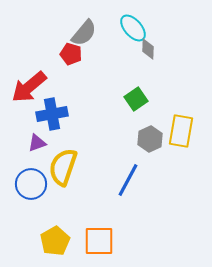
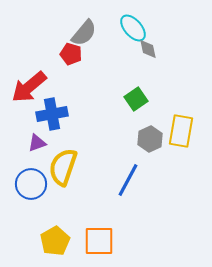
gray diamond: rotated 15 degrees counterclockwise
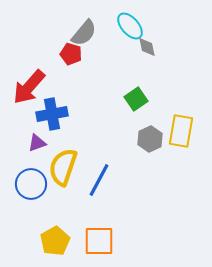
cyan ellipse: moved 3 px left, 2 px up
gray diamond: moved 1 px left, 2 px up
red arrow: rotated 9 degrees counterclockwise
blue line: moved 29 px left
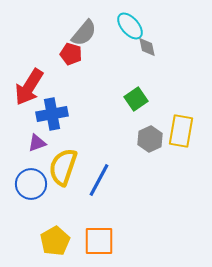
red arrow: rotated 9 degrees counterclockwise
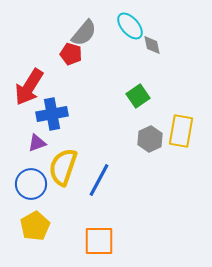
gray diamond: moved 5 px right, 2 px up
green square: moved 2 px right, 3 px up
yellow pentagon: moved 20 px left, 15 px up
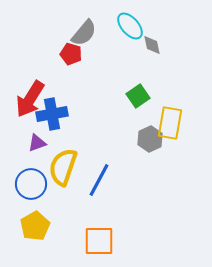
red arrow: moved 1 px right, 12 px down
yellow rectangle: moved 11 px left, 8 px up
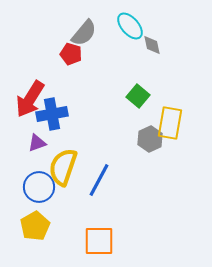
green square: rotated 15 degrees counterclockwise
blue circle: moved 8 px right, 3 px down
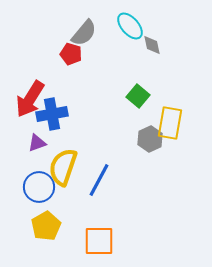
yellow pentagon: moved 11 px right
